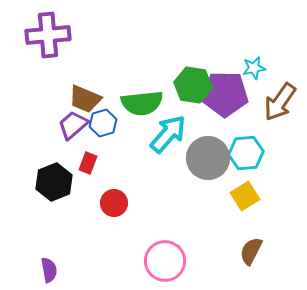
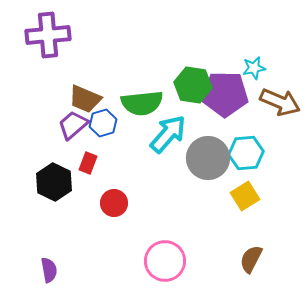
brown arrow: rotated 102 degrees counterclockwise
black hexagon: rotated 12 degrees counterclockwise
brown semicircle: moved 8 px down
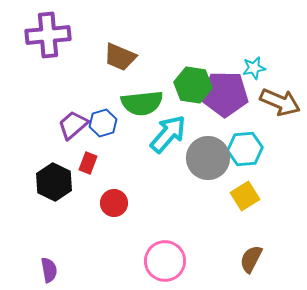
brown trapezoid: moved 35 px right, 42 px up
cyan hexagon: moved 1 px left, 4 px up
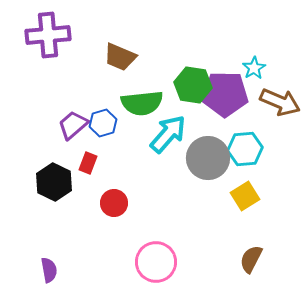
cyan star: rotated 20 degrees counterclockwise
pink circle: moved 9 px left, 1 px down
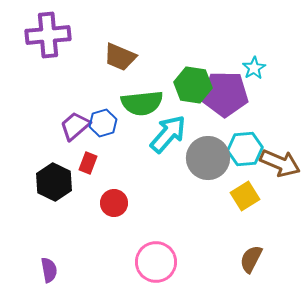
brown arrow: moved 61 px down
purple trapezoid: moved 2 px right, 1 px down
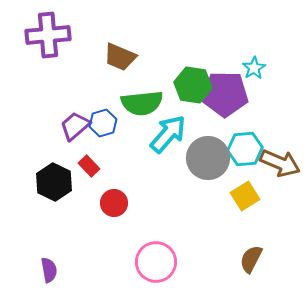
red rectangle: moved 1 px right, 3 px down; rotated 65 degrees counterclockwise
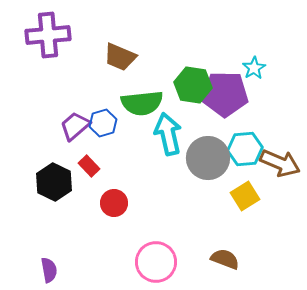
cyan arrow: rotated 54 degrees counterclockwise
brown semicircle: moved 26 px left; rotated 84 degrees clockwise
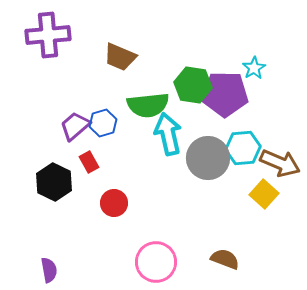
green semicircle: moved 6 px right, 2 px down
cyan hexagon: moved 2 px left, 1 px up
red rectangle: moved 4 px up; rotated 15 degrees clockwise
yellow square: moved 19 px right, 2 px up; rotated 16 degrees counterclockwise
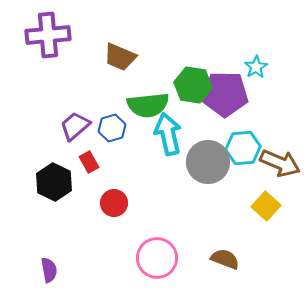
cyan star: moved 2 px right, 1 px up
blue hexagon: moved 9 px right, 5 px down
gray circle: moved 4 px down
yellow square: moved 2 px right, 12 px down
pink circle: moved 1 px right, 4 px up
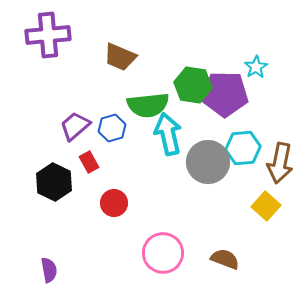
brown arrow: rotated 78 degrees clockwise
pink circle: moved 6 px right, 5 px up
